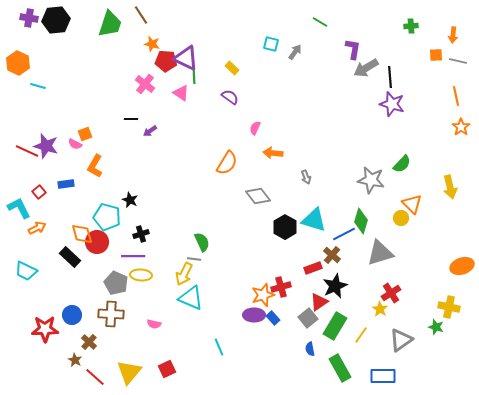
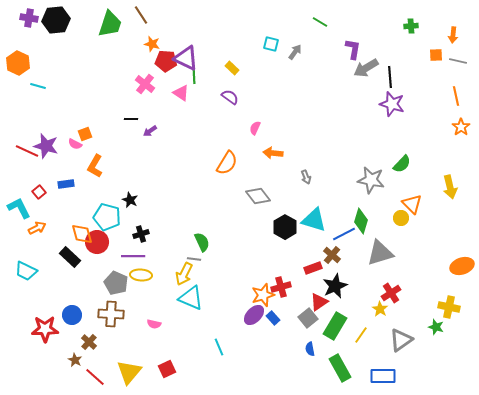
purple ellipse at (254, 315): rotated 45 degrees counterclockwise
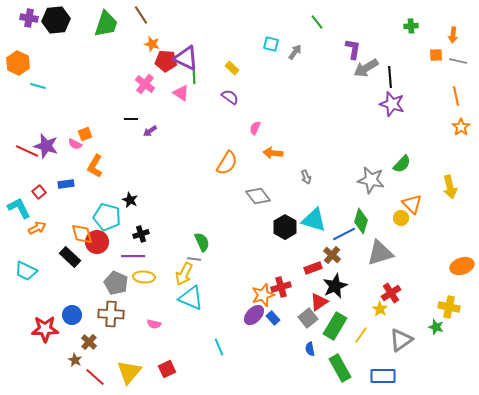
green line at (320, 22): moved 3 px left; rotated 21 degrees clockwise
green trapezoid at (110, 24): moved 4 px left
yellow ellipse at (141, 275): moved 3 px right, 2 px down
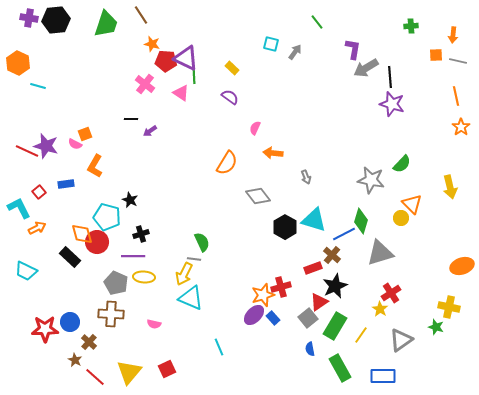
blue circle at (72, 315): moved 2 px left, 7 px down
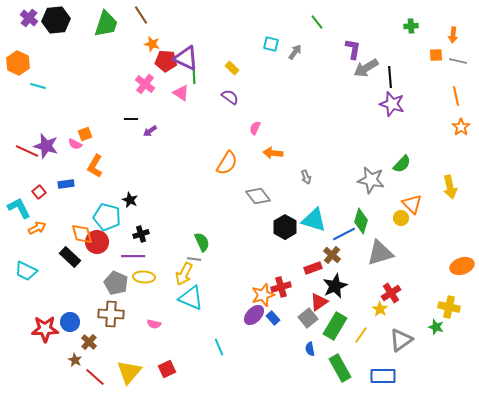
purple cross at (29, 18): rotated 30 degrees clockwise
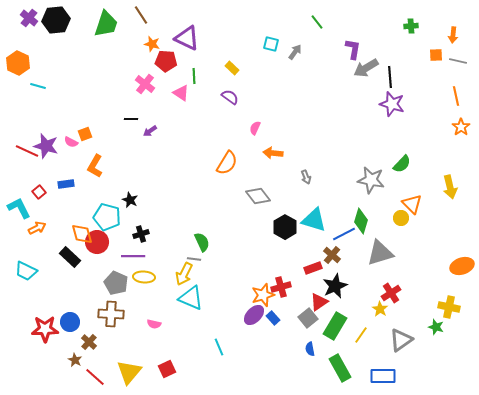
purple triangle at (186, 58): moved 1 px right, 20 px up
pink semicircle at (75, 144): moved 4 px left, 2 px up
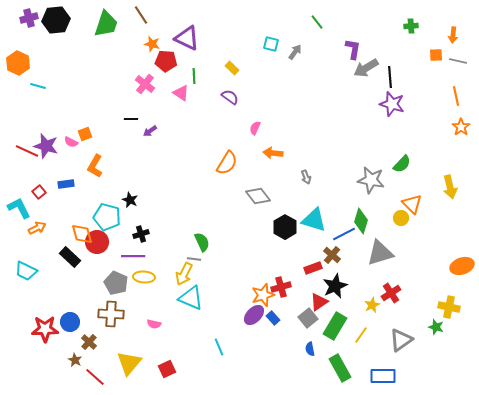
purple cross at (29, 18): rotated 36 degrees clockwise
yellow star at (380, 309): moved 8 px left, 4 px up; rotated 14 degrees clockwise
yellow triangle at (129, 372): moved 9 px up
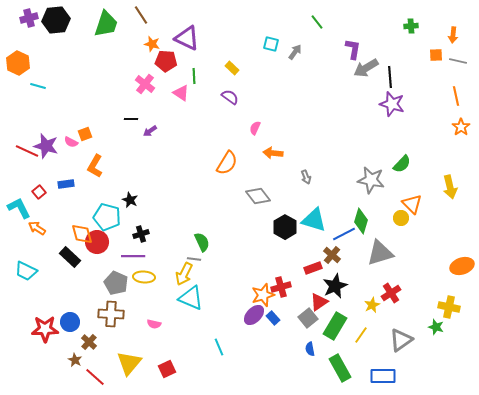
orange arrow at (37, 228): rotated 120 degrees counterclockwise
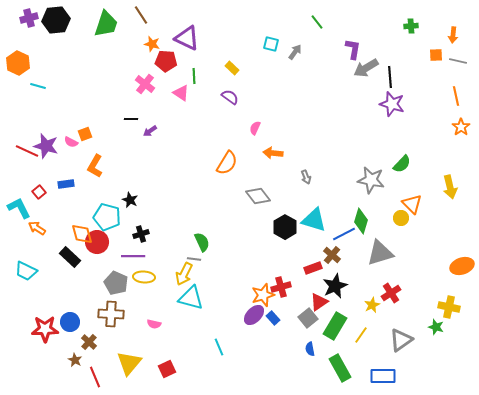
cyan triangle at (191, 298): rotated 8 degrees counterclockwise
red line at (95, 377): rotated 25 degrees clockwise
